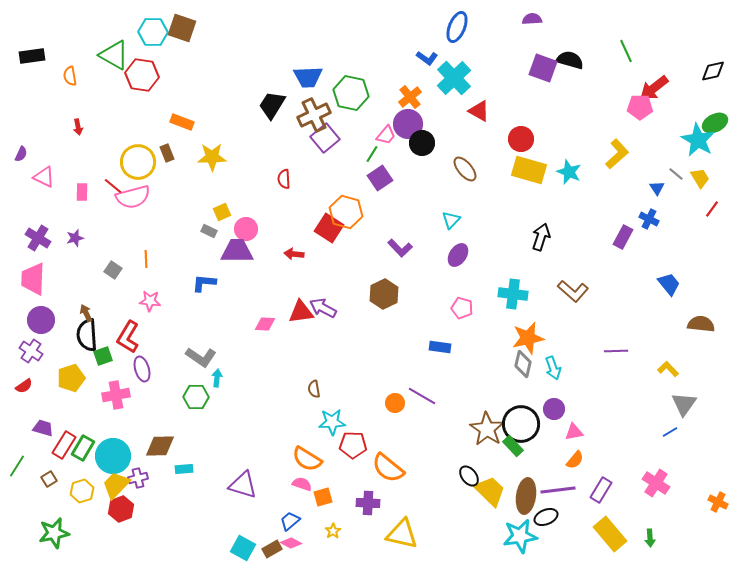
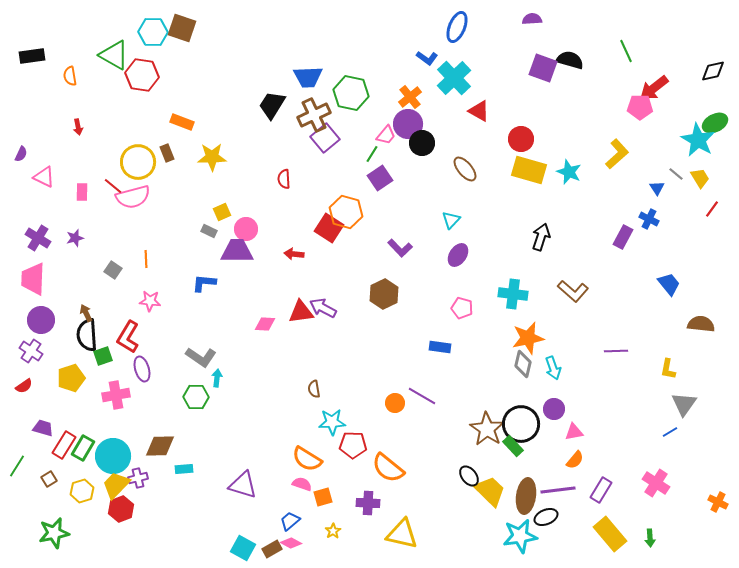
yellow L-shape at (668, 369): rotated 125 degrees counterclockwise
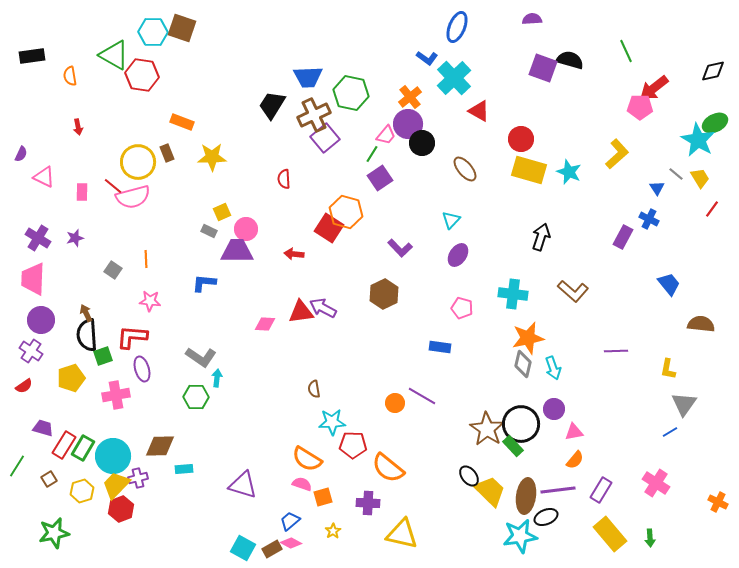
red L-shape at (128, 337): moved 4 px right; rotated 64 degrees clockwise
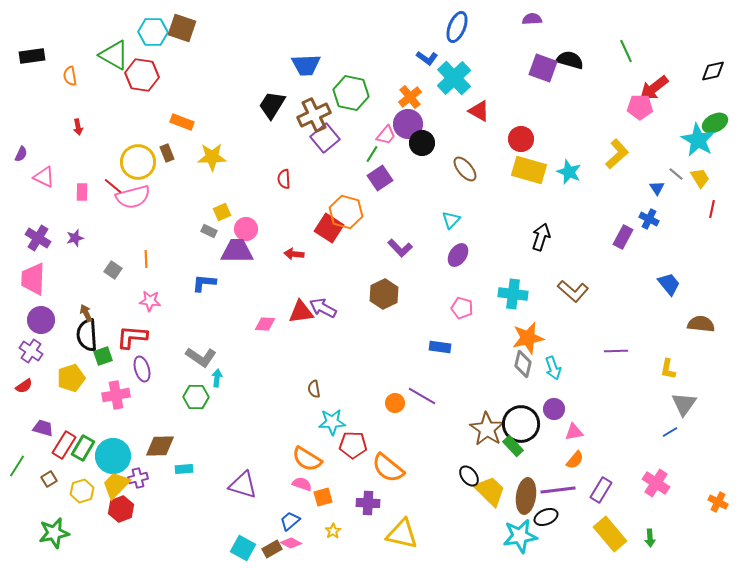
blue trapezoid at (308, 77): moved 2 px left, 12 px up
red line at (712, 209): rotated 24 degrees counterclockwise
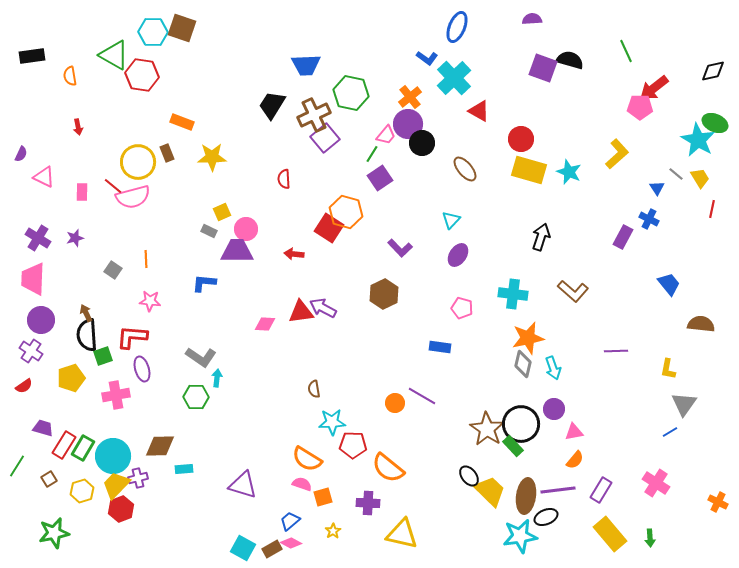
green ellipse at (715, 123): rotated 50 degrees clockwise
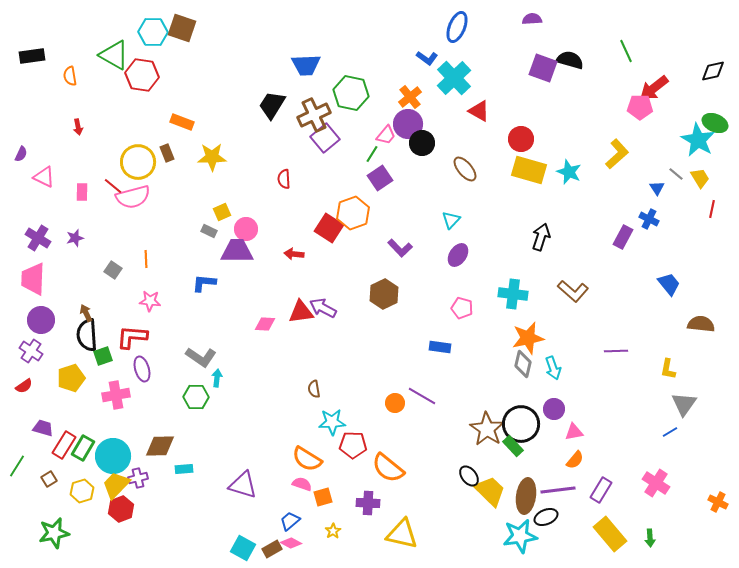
orange hexagon at (346, 212): moved 7 px right, 1 px down; rotated 24 degrees clockwise
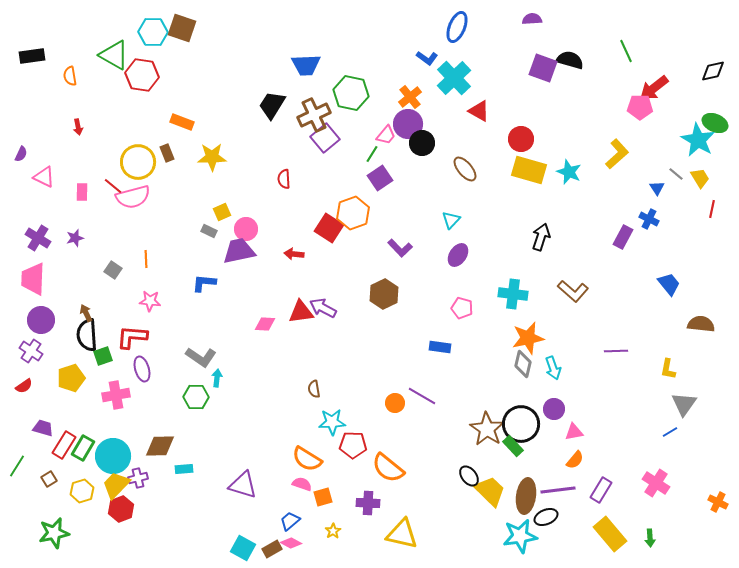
purple trapezoid at (237, 251): moved 2 px right; rotated 12 degrees counterclockwise
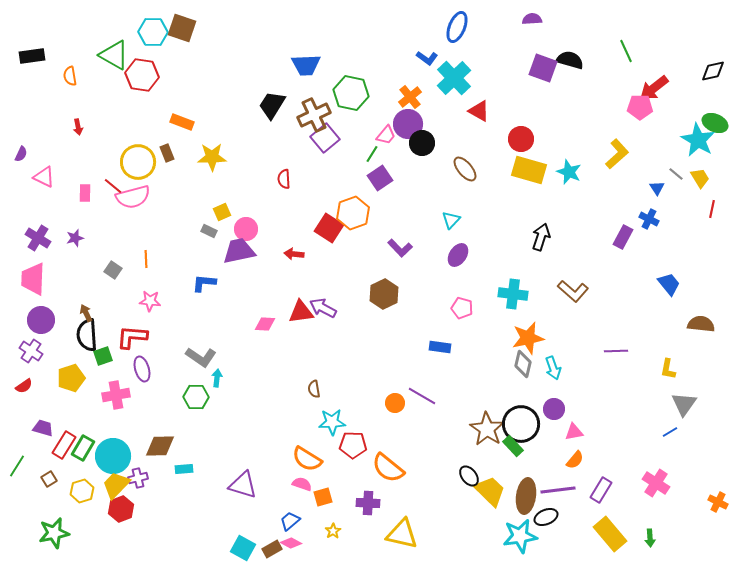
pink rectangle at (82, 192): moved 3 px right, 1 px down
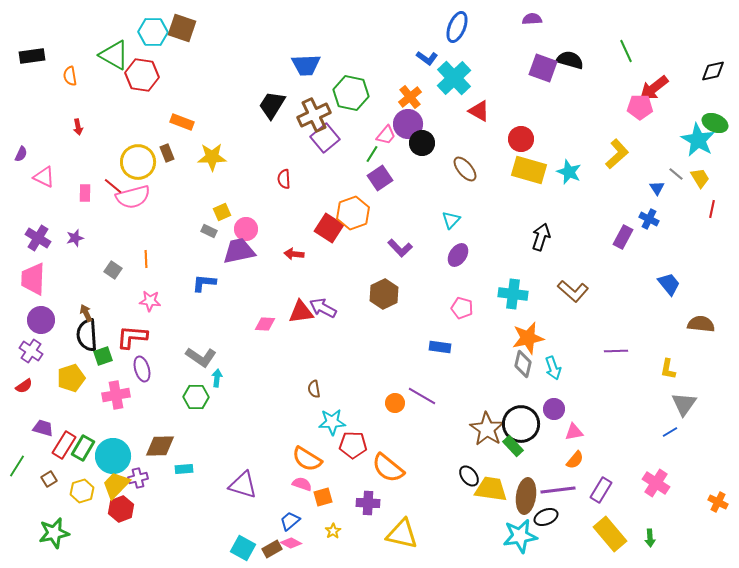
yellow trapezoid at (490, 491): moved 1 px right, 2 px up; rotated 36 degrees counterclockwise
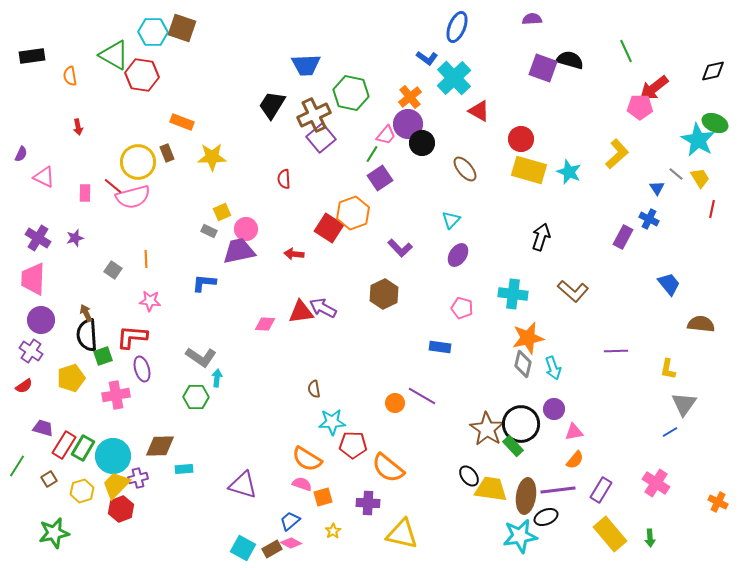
purple square at (325, 138): moved 4 px left
